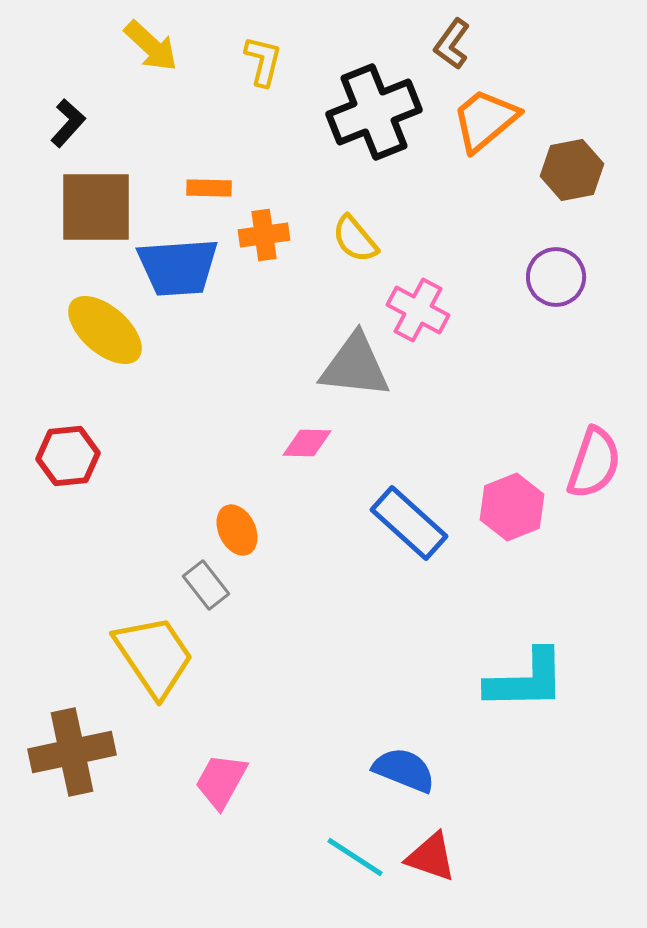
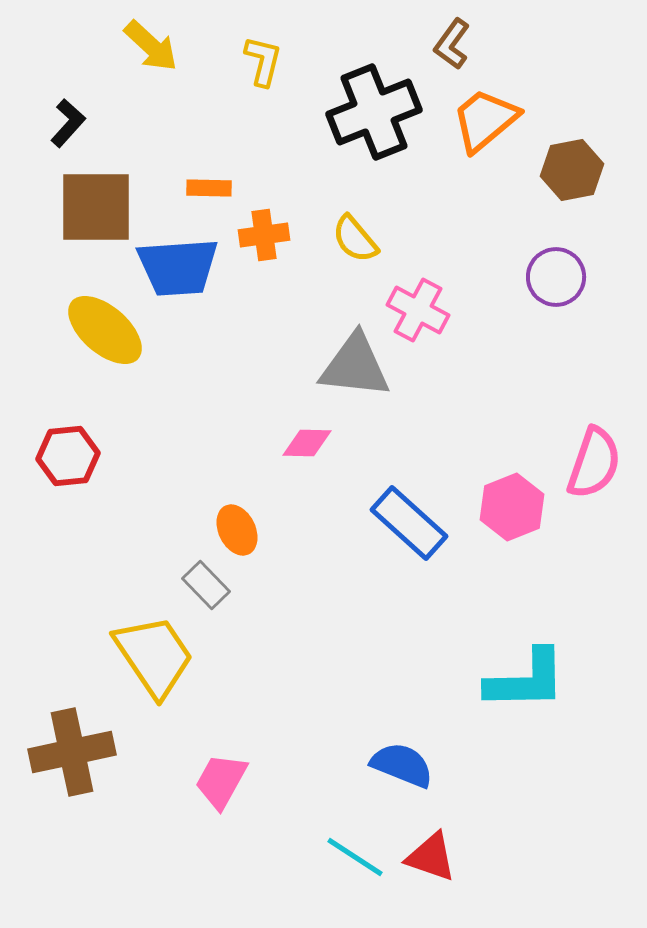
gray rectangle: rotated 6 degrees counterclockwise
blue semicircle: moved 2 px left, 5 px up
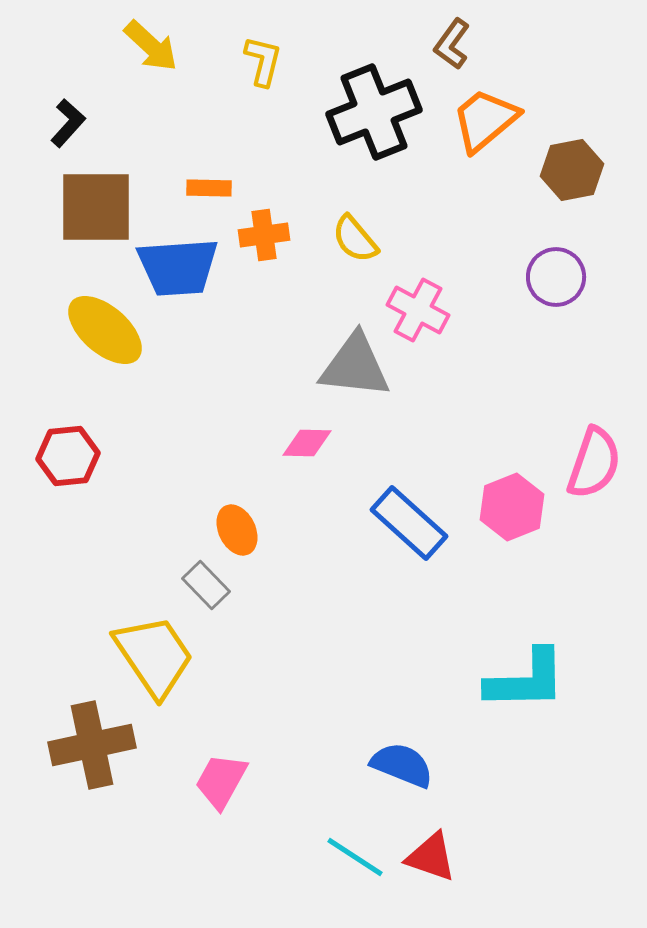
brown cross: moved 20 px right, 7 px up
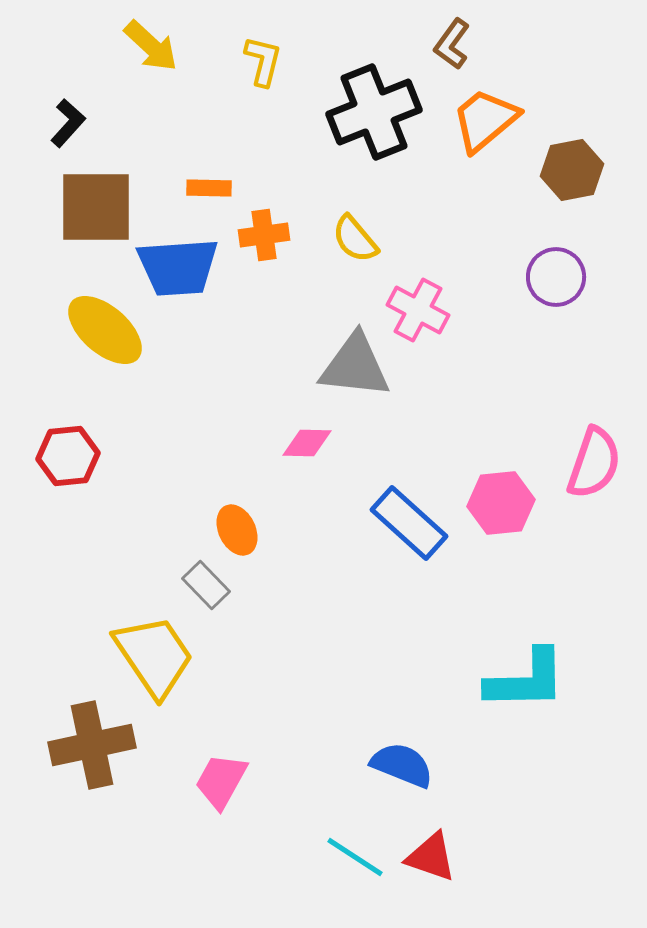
pink hexagon: moved 11 px left, 4 px up; rotated 16 degrees clockwise
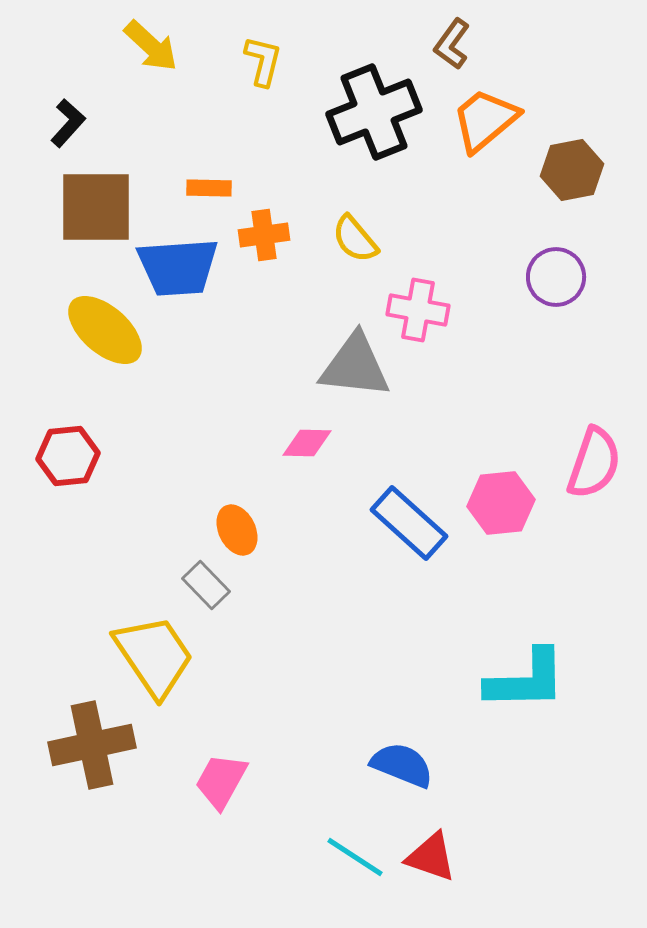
pink cross: rotated 18 degrees counterclockwise
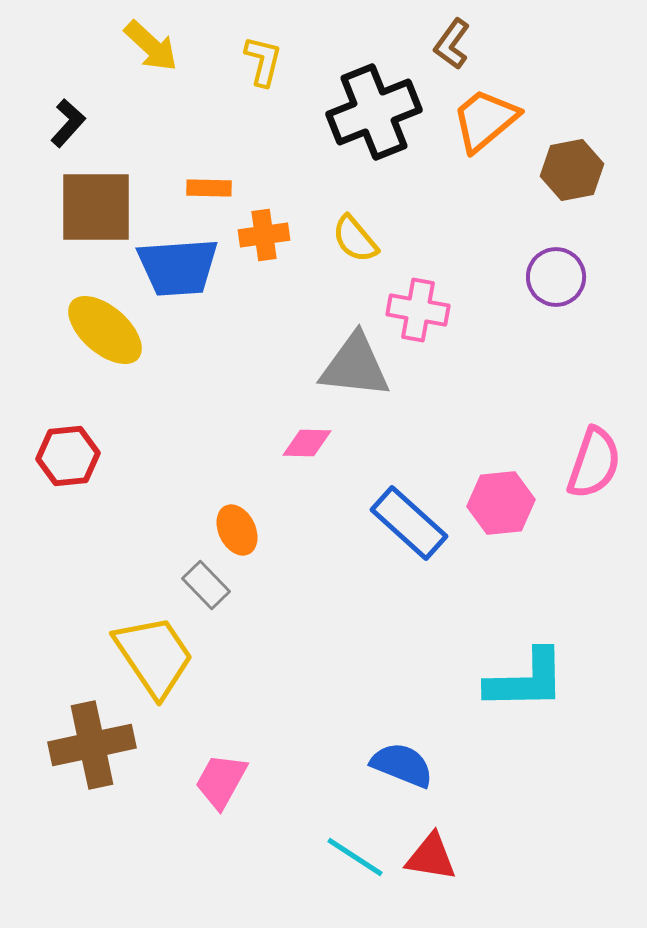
red triangle: rotated 10 degrees counterclockwise
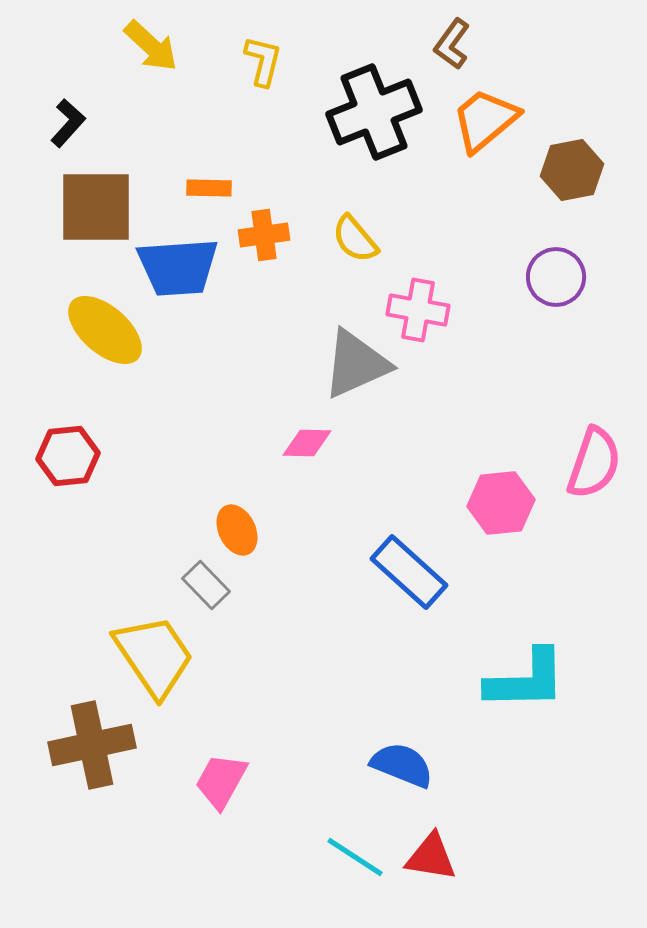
gray triangle: moved 1 px right, 2 px up; rotated 30 degrees counterclockwise
blue rectangle: moved 49 px down
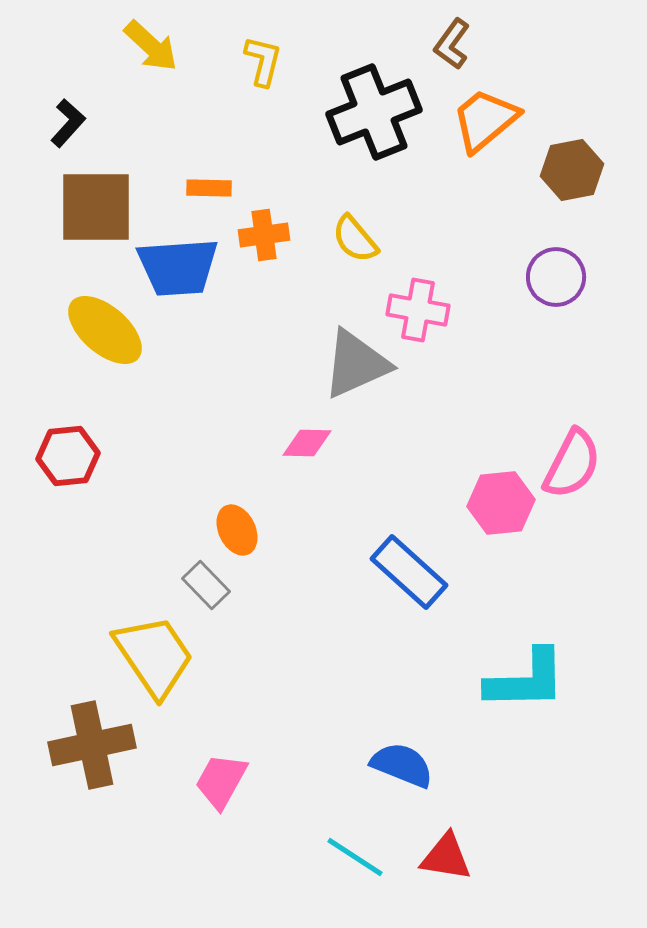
pink semicircle: moved 22 px left, 1 px down; rotated 8 degrees clockwise
red triangle: moved 15 px right
